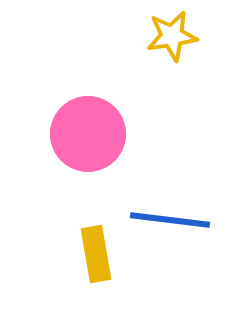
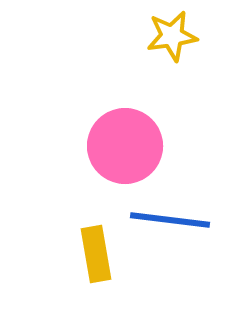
pink circle: moved 37 px right, 12 px down
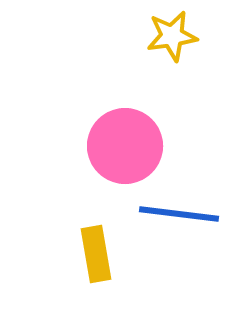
blue line: moved 9 px right, 6 px up
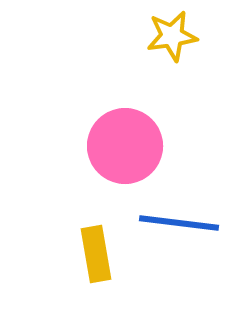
blue line: moved 9 px down
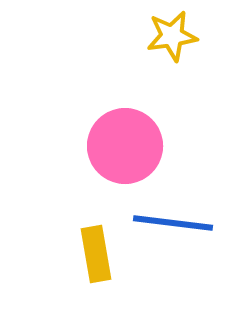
blue line: moved 6 px left
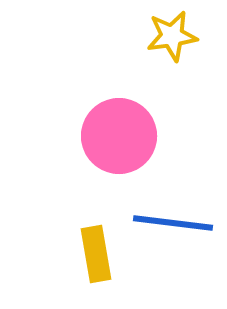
pink circle: moved 6 px left, 10 px up
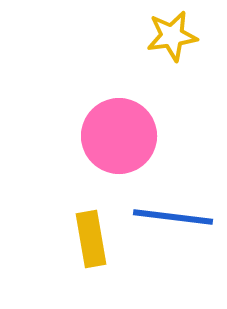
blue line: moved 6 px up
yellow rectangle: moved 5 px left, 15 px up
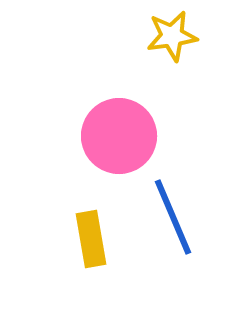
blue line: rotated 60 degrees clockwise
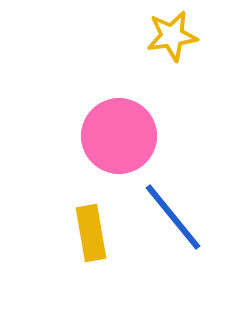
blue line: rotated 16 degrees counterclockwise
yellow rectangle: moved 6 px up
